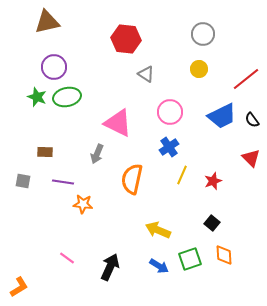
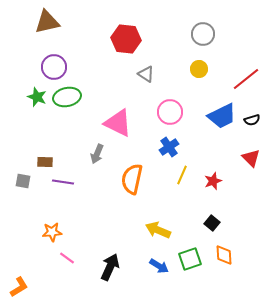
black semicircle: rotated 70 degrees counterclockwise
brown rectangle: moved 10 px down
orange star: moved 31 px left, 28 px down; rotated 12 degrees counterclockwise
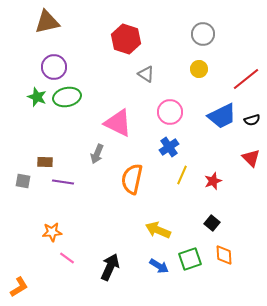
red hexagon: rotated 12 degrees clockwise
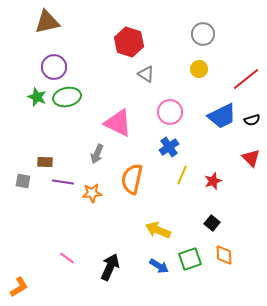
red hexagon: moved 3 px right, 3 px down
orange star: moved 40 px right, 39 px up
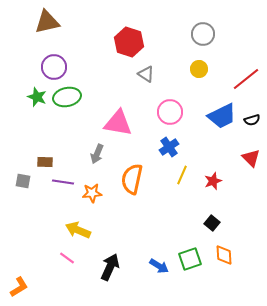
pink triangle: rotated 16 degrees counterclockwise
yellow arrow: moved 80 px left
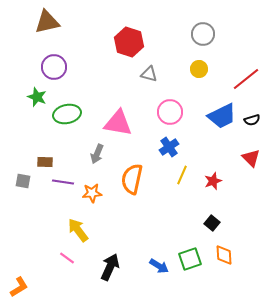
gray triangle: moved 3 px right; rotated 18 degrees counterclockwise
green ellipse: moved 17 px down
yellow arrow: rotated 30 degrees clockwise
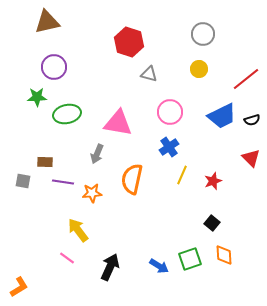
green star: rotated 24 degrees counterclockwise
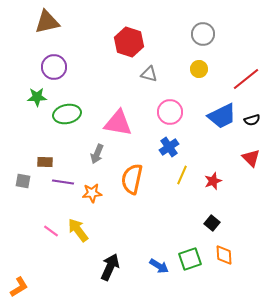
pink line: moved 16 px left, 27 px up
